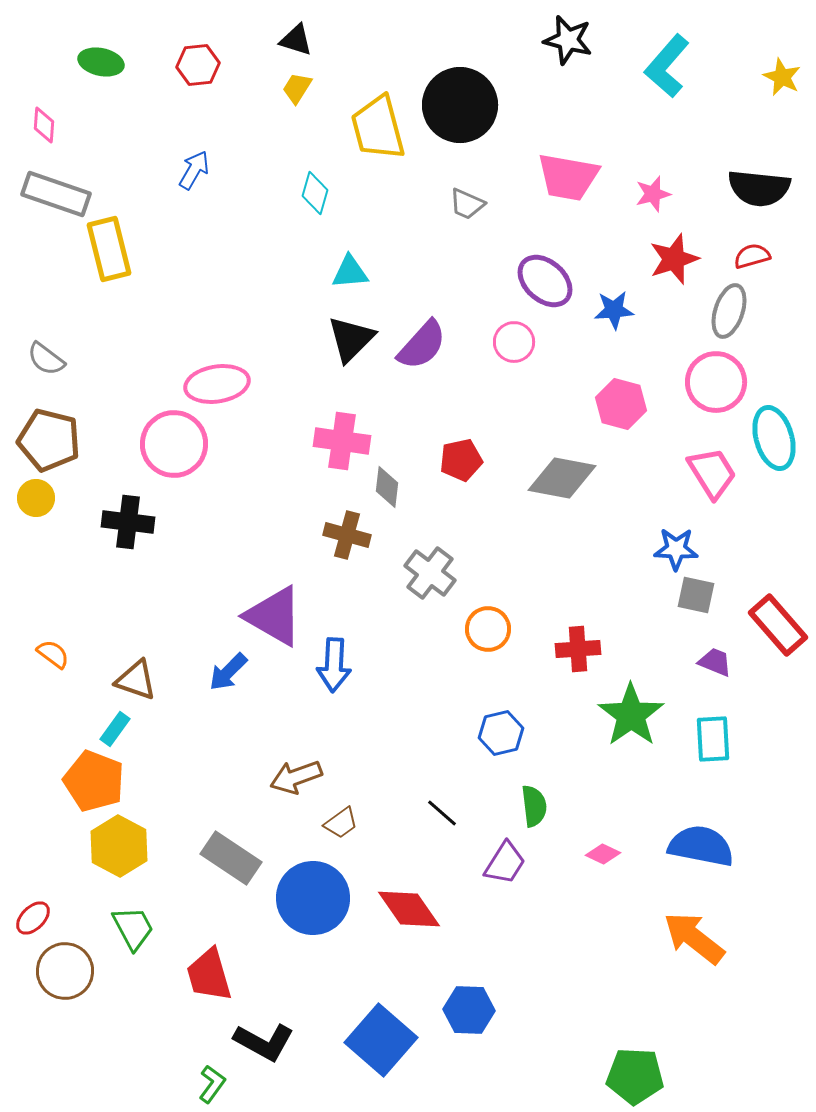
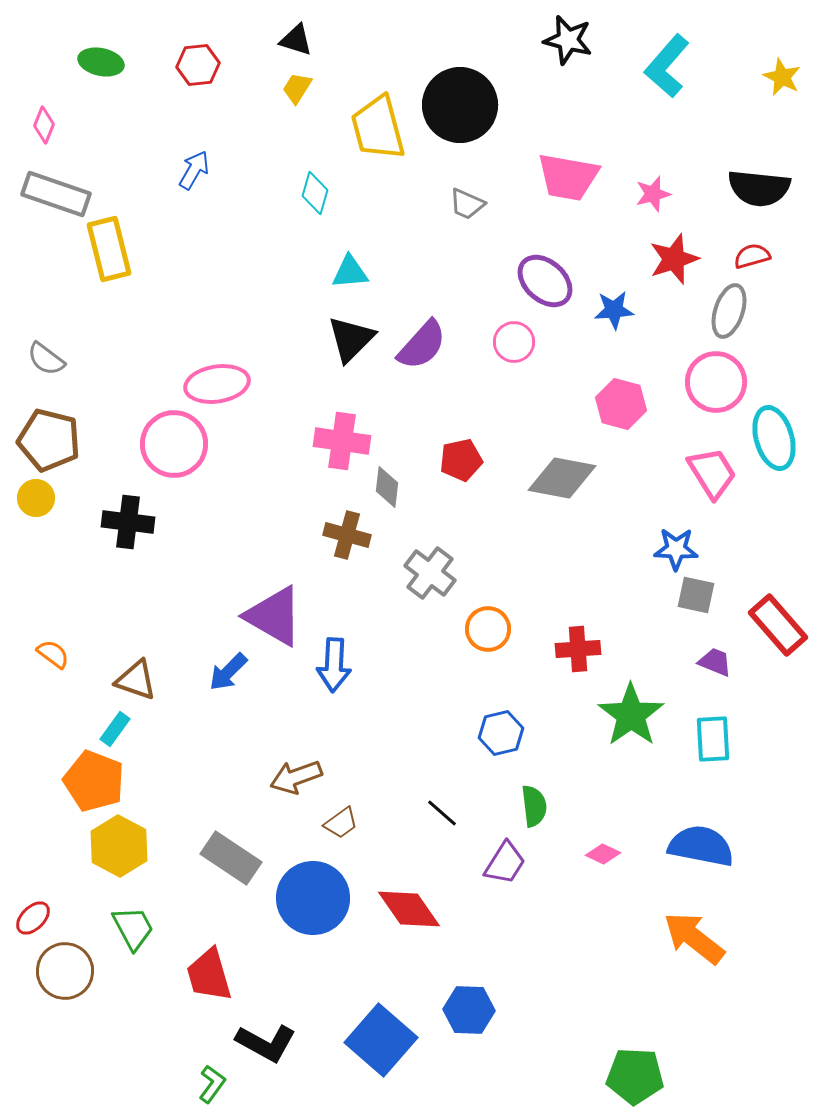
pink diamond at (44, 125): rotated 18 degrees clockwise
black L-shape at (264, 1042): moved 2 px right, 1 px down
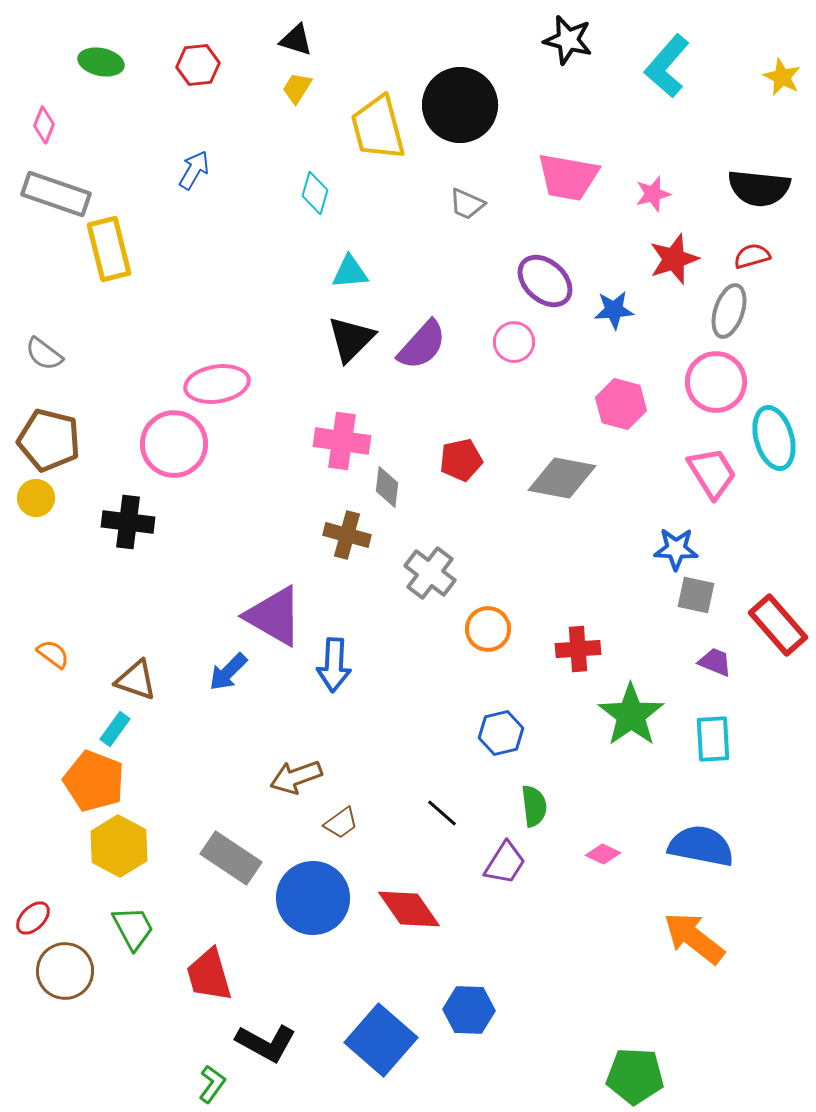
gray semicircle at (46, 359): moved 2 px left, 5 px up
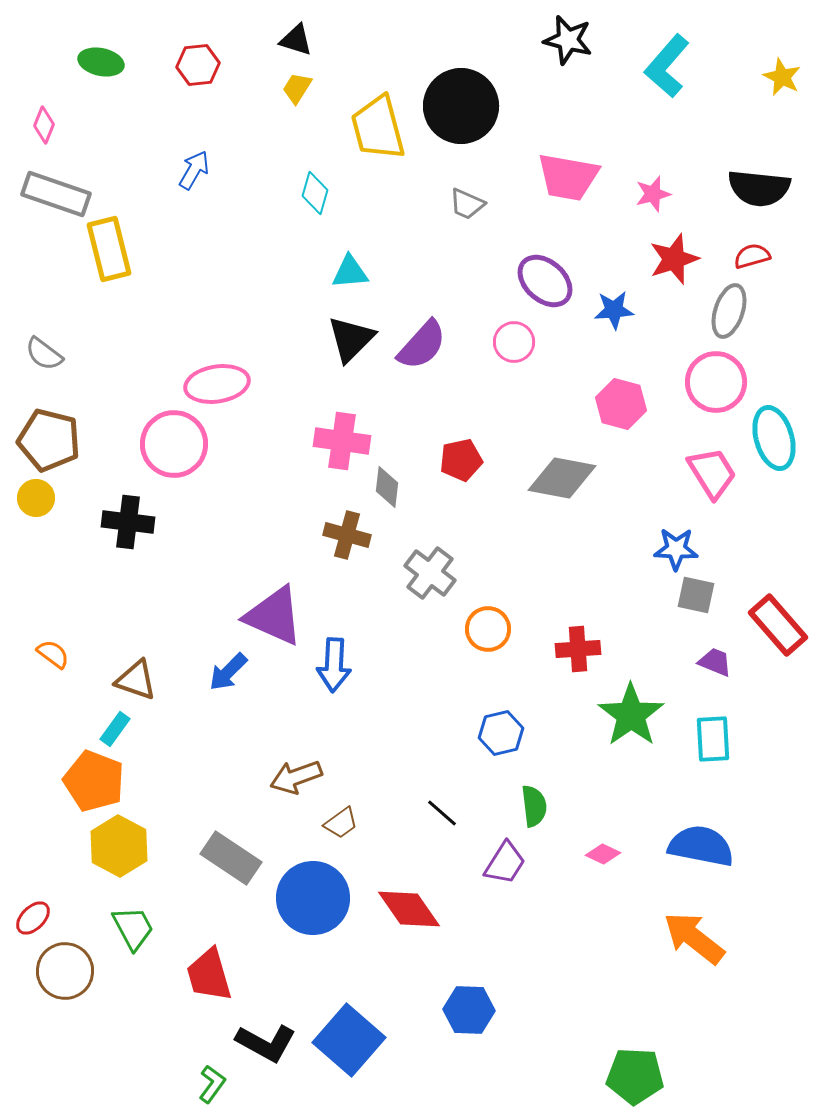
black circle at (460, 105): moved 1 px right, 1 px down
purple triangle at (274, 616): rotated 6 degrees counterclockwise
blue square at (381, 1040): moved 32 px left
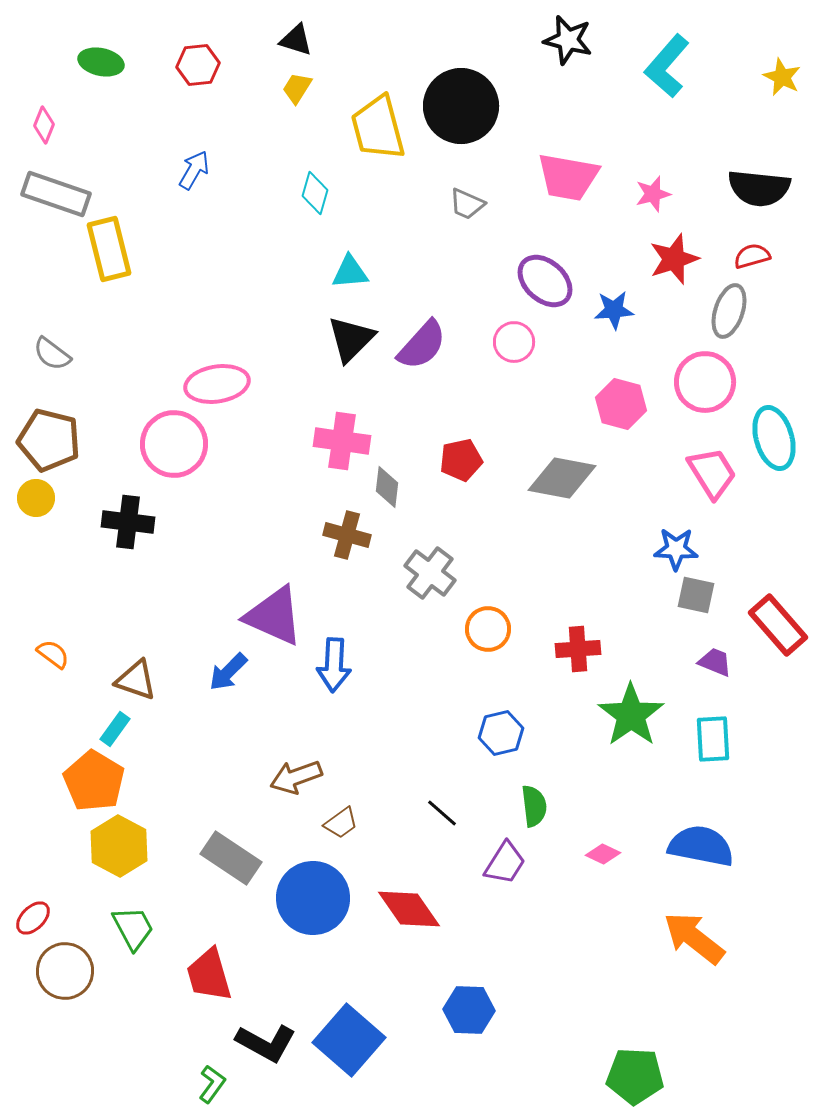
gray semicircle at (44, 354): moved 8 px right
pink circle at (716, 382): moved 11 px left
orange pentagon at (94, 781): rotated 10 degrees clockwise
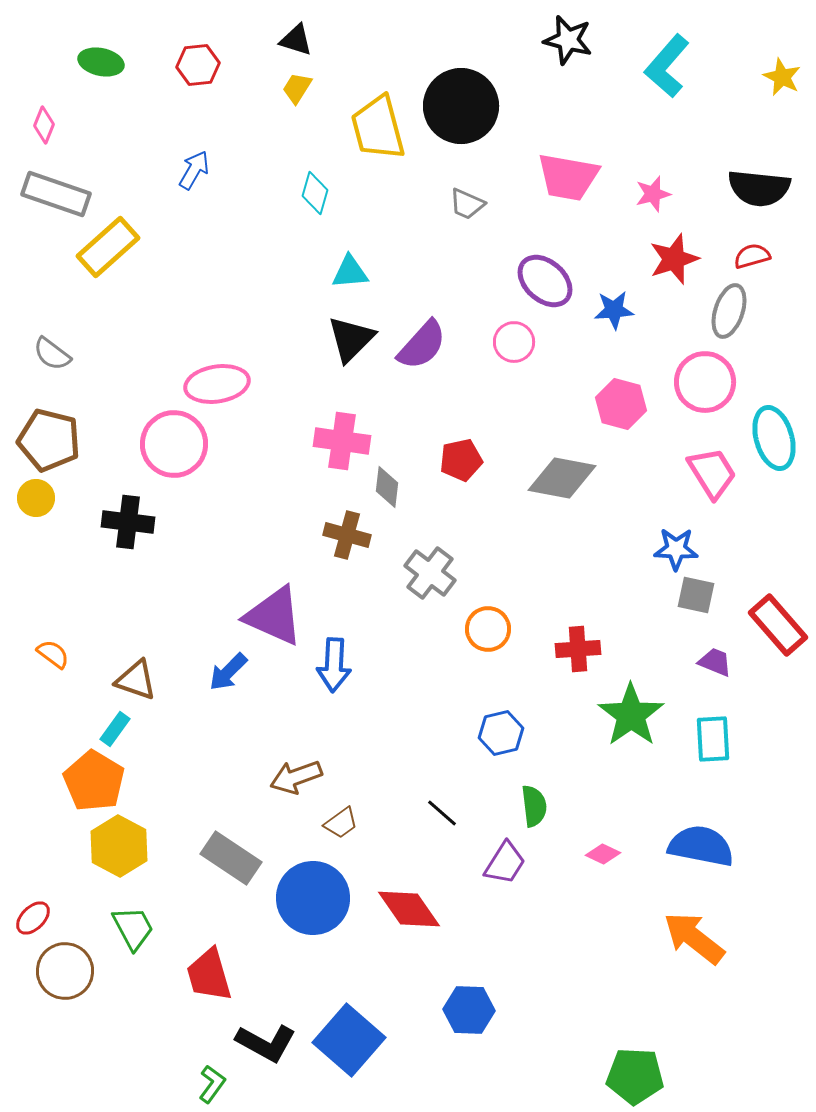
yellow rectangle at (109, 249): moved 1 px left, 2 px up; rotated 62 degrees clockwise
